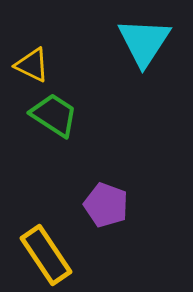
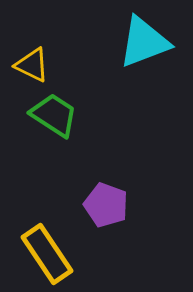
cyan triangle: rotated 36 degrees clockwise
yellow rectangle: moved 1 px right, 1 px up
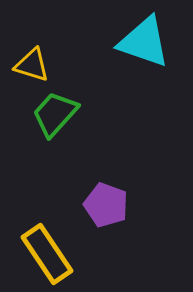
cyan triangle: rotated 40 degrees clockwise
yellow triangle: rotated 9 degrees counterclockwise
green trapezoid: moved 1 px right, 1 px up; rotated 81 degrees counterclockwise
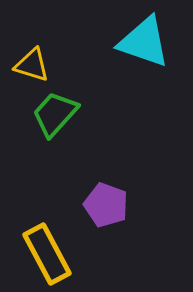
yellow rectangle: rotated 6 degrees clockwise
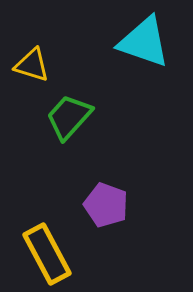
green trapezoid: moved 14 px right, 3 px down
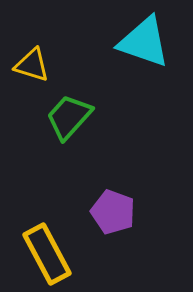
purple pentagon: moved 7 px right, 7 px down
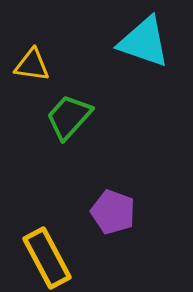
yellow triangle: rotated 9 degrees counterclockwise
yellow rectangle: moved 4 px down
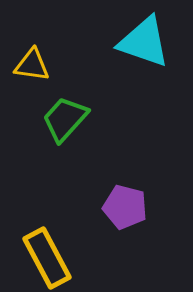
green trapezoid: moved 4 px left, 2 px down
purple pentagon: moved 12 px right, 5 px up; rotated 6 degrees counterclockwise
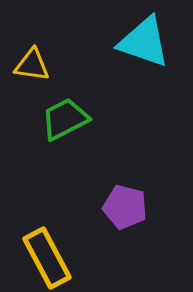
green trapezoid: rotated 21 degrees clockwise
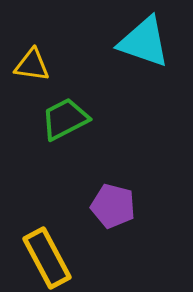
purple pentagon: moved 12 px left, 1 px up
